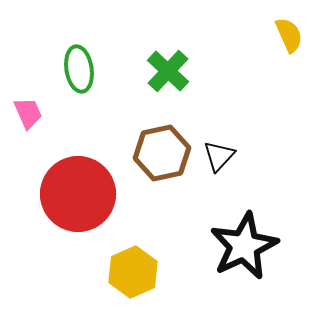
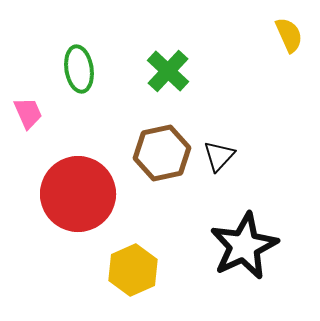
yellow hexagon: moved 2 px up
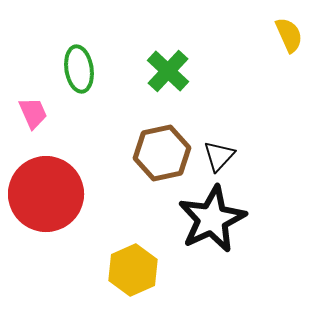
pink trapezoid: moved 5 px right
red circle: moved 32 px left
black star: moved 32 px left, 27 px up
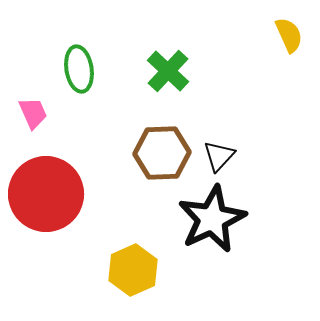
brown hexagon: rotated 10 degrees clockwise
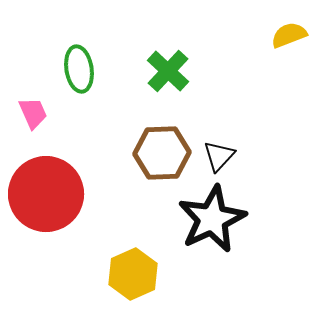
yellow semicircle: rotated 87 degrees counterclockwise
yellow hexagon: moved 4 px down
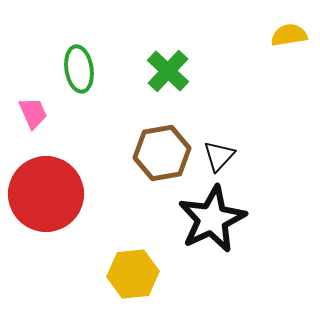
yellow semicircle: rotated 12 degrees clockwise
brown hexagon: rotated 8 degrees counterclockwise
yellow hexagon: rotated 18 degrees clockwise
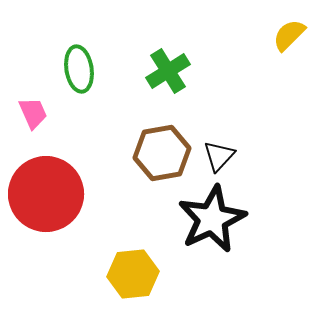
yellow semicircle: rotated 36 degrees counterclockwise
green cross: rotated 15 degrees clockwise
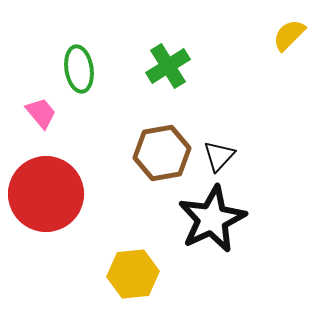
green cross: moved 5 px up
pink trapezoid: moved 8 px right; rotated 16 degrees counterclockwise
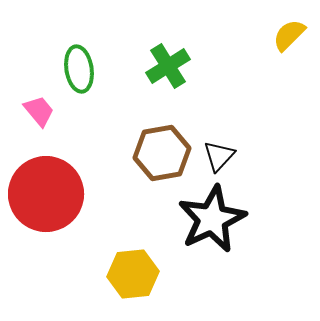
pink trapezoid: moved 2 px left, 2 px up
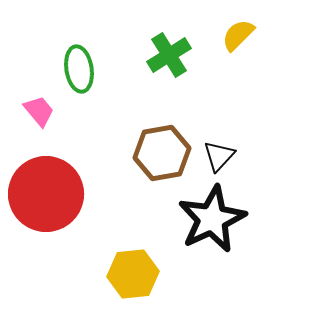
yellow semicircle: moved 51 px left
green cross: moved 1 px right, 11 px up
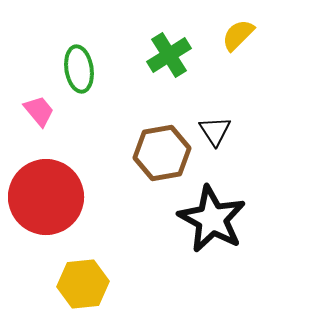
black triangle: moved 4 px left, 25 px up; rotated 16 degrees counterclockwise
red circle: moved 3 px down
black star: rotated 18 degrees counterclockwise
yellow hexagon: moved 50 px left, 10 px down
